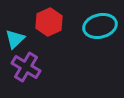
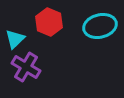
red hexagon: rotated 12 degrees counterclockwise
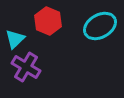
red hexagon: moved 1 px left, 1 px up
cyan ellipse: rotated 16 degrees counterclockwise
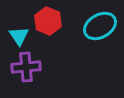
cyan triangle: moved 4 px right, 3 px up; rotated 20 degrees counterclockwise
purple cross: rotated 36 degrees counterclockwise
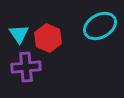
red hexagon: moved 17 px down
cyan triangle: moved 2 px up
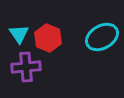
cyan ellipse: moved 2 px right, 11 px down
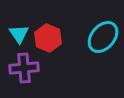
cyan ellipse: moved 1 px right; rotated 20 degrees counterclockwise
purple cross: moved 2 px left, 1 px down
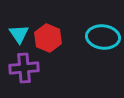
cyan ellipse: rotated 56 degrees clockwise
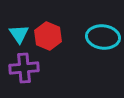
red hexagon: moved 2 px up
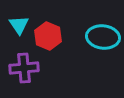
cyan triangle: moved 9 px up
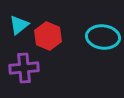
cyan triangle: rotated 25 degrees clockwise
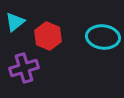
cyan triangle: moved 4 px left, 3 px up
purple cross: rotated 12 degrees counterclockwise
